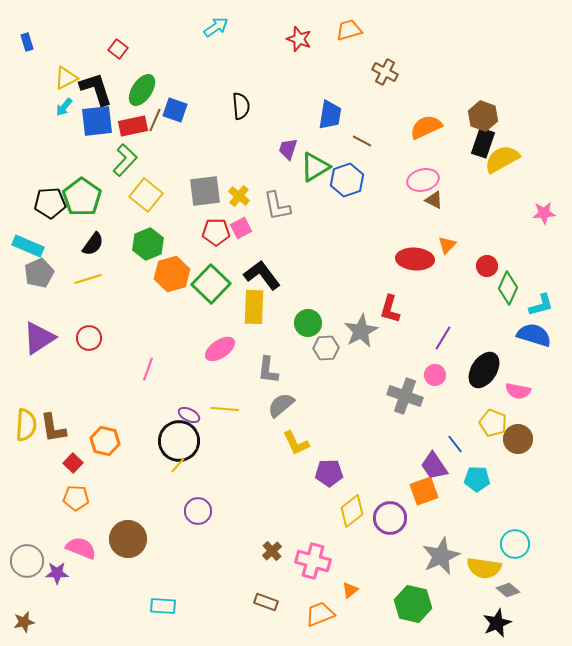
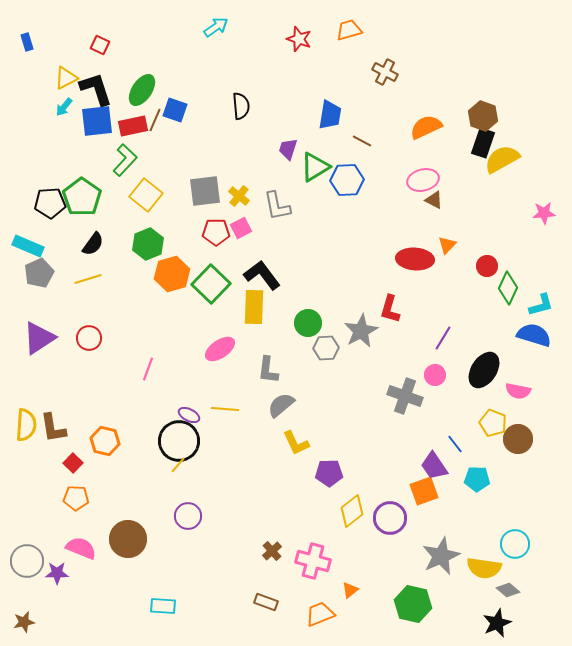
red square at (118, 49): moved 18 px left, 4 px up; rotated 12 degrees counterclockwise
blue hexagon at (347, 180): rotated 16 degrees clockwise
purple circle at (198, 511): moved 10 px left, 5 px down
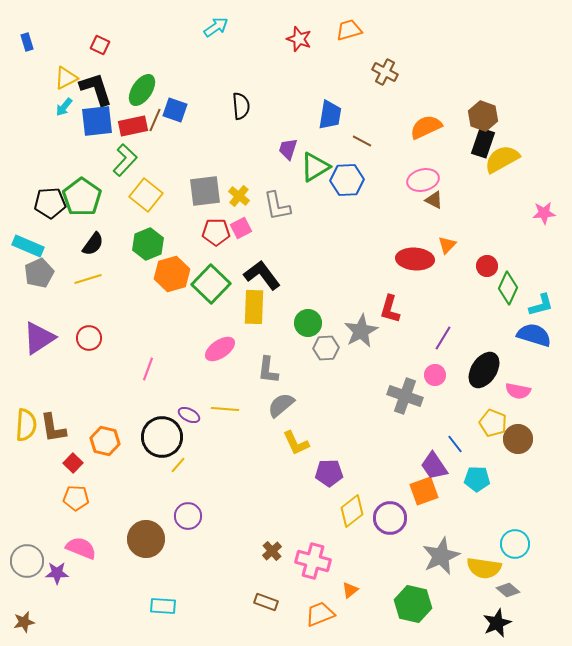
black circle at (179, 441): moved 17 px left, 4 px up
brown circle at (128, 539): moved 18 px right
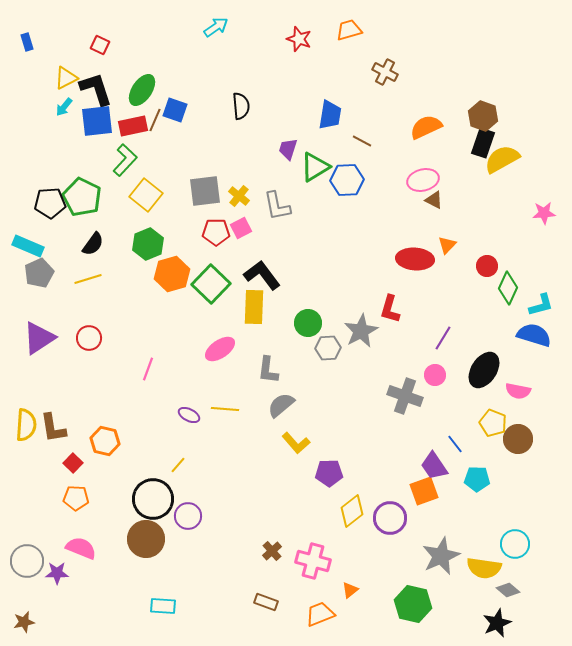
green pentagon at (82, 197): rotated 9 degrees counterclockwise
gray hexagon at (326, 348): moved 2 px right
black circle at (162, 437): moved 9 px left, 62 px down
yellow L-shape at (296, 443): rotated 16 degrees counterclockwise
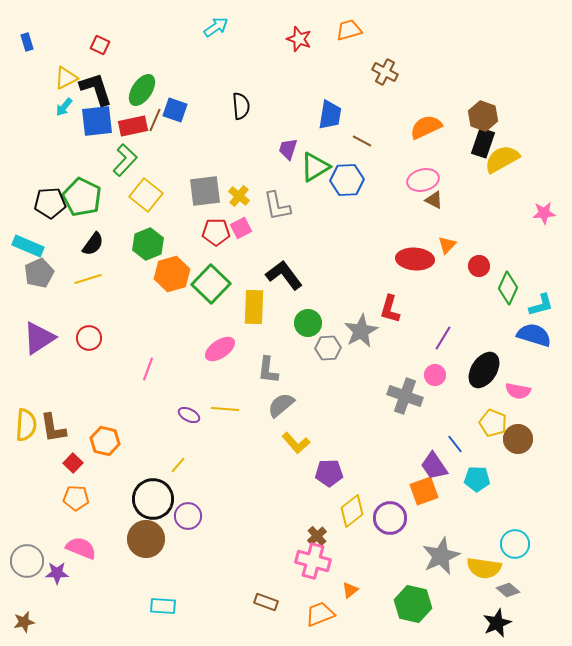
red circle at (487, 266): moved 8 px left
black L-shape at (262, 275): moved 22 px right
brown cross at (272, 551): moved 45 px right, 15 px up
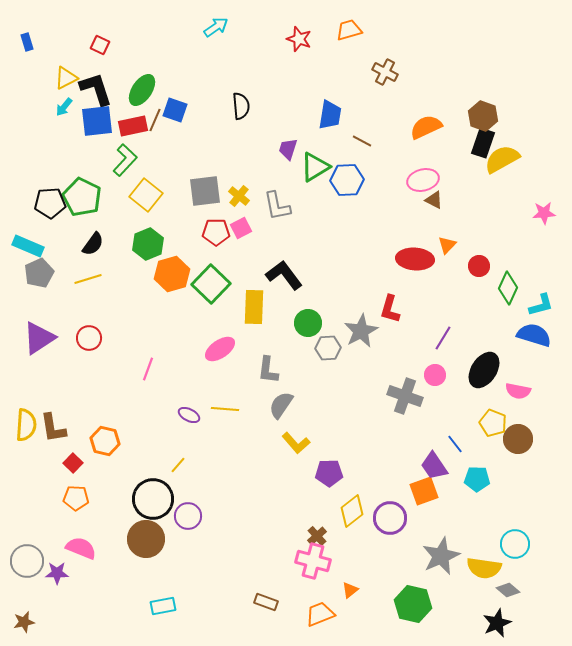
gray semicircle at (281, 405): rotated 16 degrees counterclockwise
cyan rectangle at (163, 606): rotated 15 degrees counterclockwise
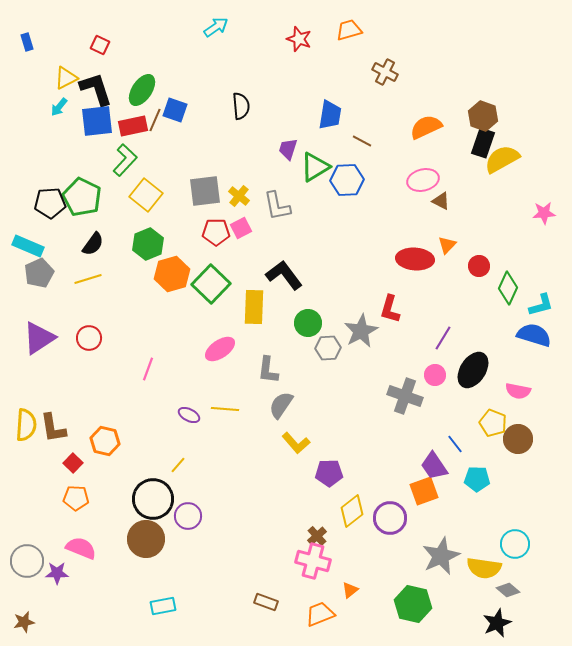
cyan arrow at (64, 107): moved 5 px left
brown triangle at (434, 200): moved 7 px right, 1 px down
black ellipse at (484, 370): moved 11 px left
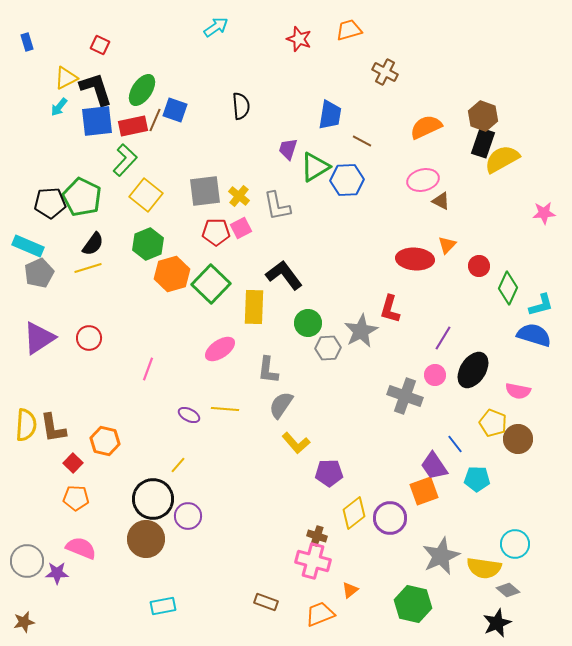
yellow line at (88, 279): moved 11 px up
yellow diamond at (352, 511): moved 2 px right, 2 px down
brown cross at (317, 536): rotated 30 degrees counterclockwise
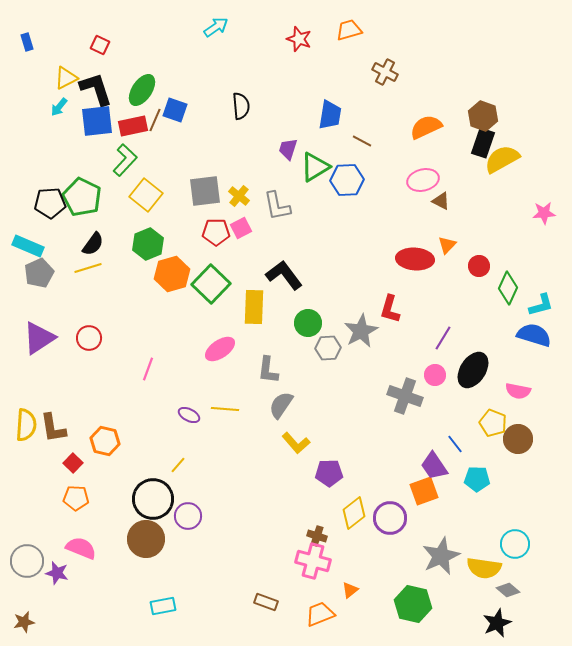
purple star at (57, 573): rotated 15 degrees clockwise
